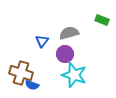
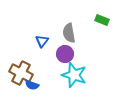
gray semicircle: rotated 84 degrees counterclockwise
brown cross: rotated 10 degrees clockwise
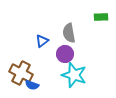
green rectangle: moved 1 px left, 3 px up; rotated 24 degrees counterclockwise
blue triangle: rotated 16 degrees clockwise
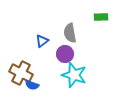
gray semicircle: moved 1 px right
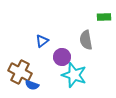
green rectangle: moved 3 px right
gray semicircle: moved 16 px right, 7 px down
purple circle: moved 3 px left, 3 px down
brown cross: moved 1 px left, 1 px up
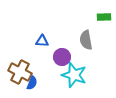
blue triangle: rotated 40 degrees clockwise
blue semicircle: moved 2 px up; rotated 88 degrees counterclockwise
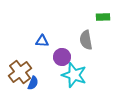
green rectangle: moved 1 px left
brown cross: rotated 25 degrees clockwise
blue semicircle: moved 1 px right
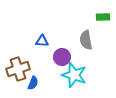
brown cross: moved 2 px left, 3 px up; rotated 20 degrees clockwise
